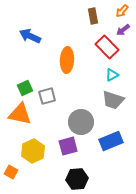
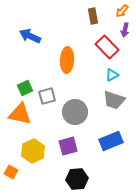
purple arrow: moved 2 px right; rotated 40 degrees counterclockwise
gray trapezoid: moved 1 px right
gray circle: moved 6 px left, 10 px up
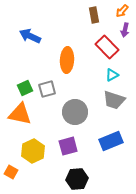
brown rectangle: moved 1 px right, 1 px up
gray square: moved 7 px up
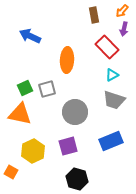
purple arrow: moved 1 px left, 1 px up
black hexagon: rotated 20 degrees clockwise
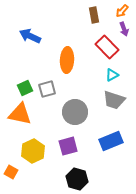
purple arrow: rotated 32 degrees counterclockwise
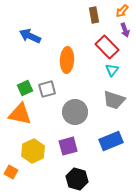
purple arrow: moved 1 px right, 1 px down
cyan triangle: moved 5 px up; rotated 24 degrees counterclockwise
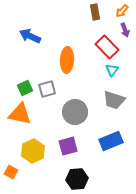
brown rectangle: moved 1 px right, 3 px up
black hexagon: rotated 20 degrees counterclockwise
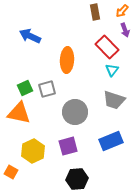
orange triangle: moved 1 px left, 1 px up
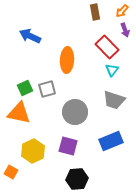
purple square: rotated 30 degrees clockwise
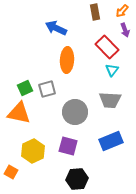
blue arrow: moved 26 px right, 8 px up
gray trapezoid: moved 4 px left; rotated 15 degrees counterclockwise
